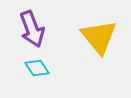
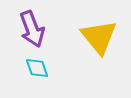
cyan diamond: rotated 15 degrees clockwise
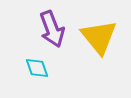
purple arrow: moved 20 px right
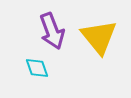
purple arrow: moved 2 px down
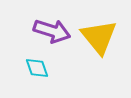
purple arrow: rotated 51 degrees counterclockwise
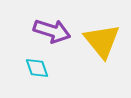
yellow triangle: moved 3 px right, 4 px down
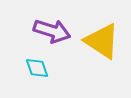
yellow triangle: rotated 18 degrees counterclockwise
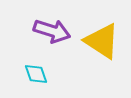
cyan diamond: moved 1 px left, 6 px down
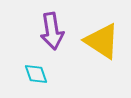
purple arrow: rotated 63 degrees clockwise
